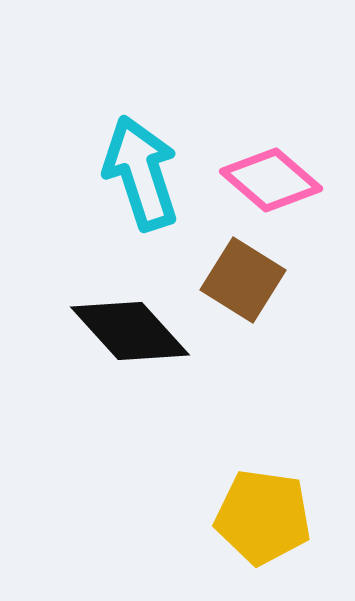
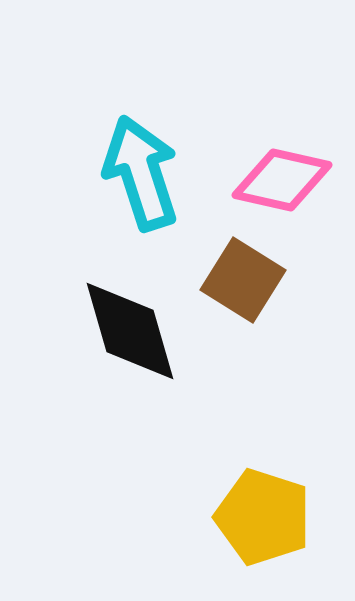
pink diamond: moved 11 px right; rotated 28 degrees counterclockwise
black diamond: rotated 26 degrees clockwise
yellow pentagon: rotated 10 degrees clockwise
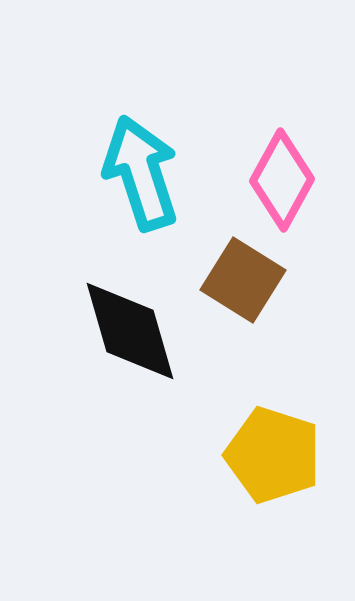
pink diamond: rotated 74 degrees counterclockwise
yellow pentagon: moved 10 px right, 62 px up
